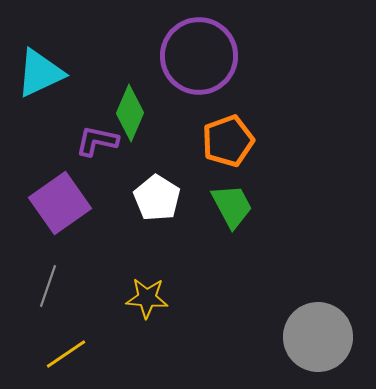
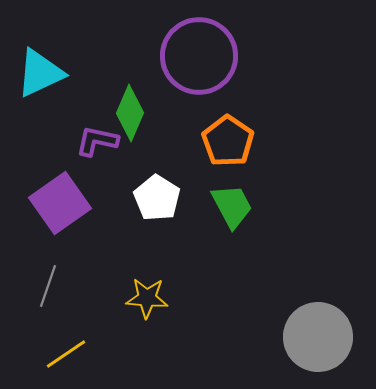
orange pentagon: rotated 18 degrees counterclockwise
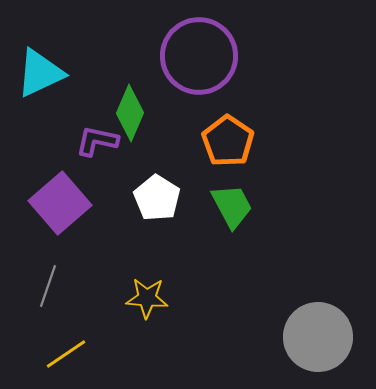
purple square: rotated 6 degrees counterclockwise
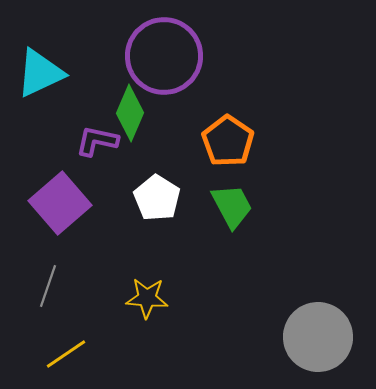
purple circle: moved 35 px left
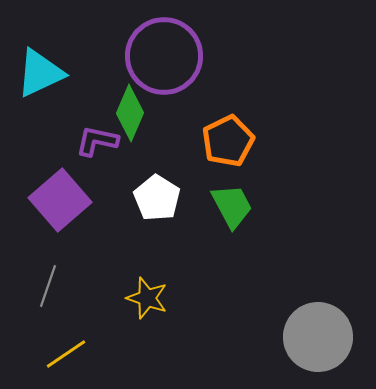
orange pentagon: rotated 12 degrees clockwise
purple square: moved 3 px up
yellow star: rotated 15 degrees clockwise
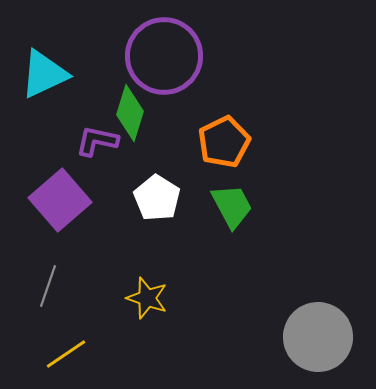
cyan triangle: moved 4 px right, 1 px down
green diamond: rotated 6 degrees counterclockwise
orange pentagon: moved 4 px left, 1 px down
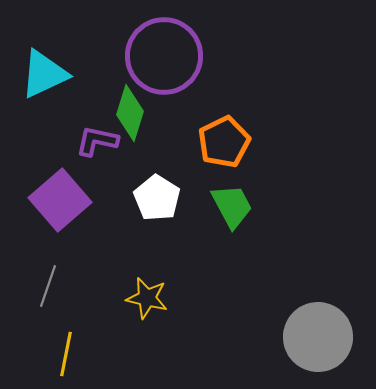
yellow star: rotated 6 degrees counterclockwise
yellow line: rotated 45 degrees counterclockwise
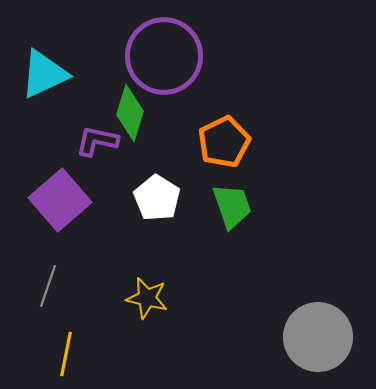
green trapezoid: rotated 9 degrees clockwise
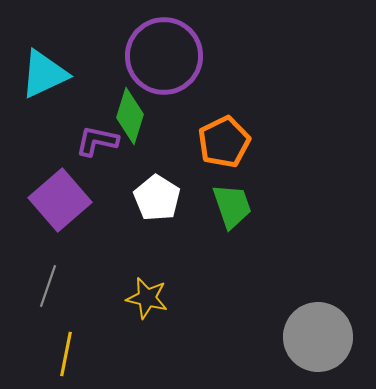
green diamond: moved 3 px down
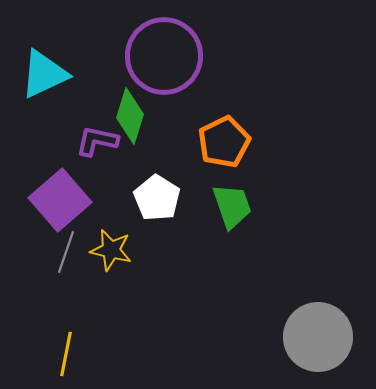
gray line: moved 18 px right, 34 px up
yellow star: moved 36 px left, 48 px up
